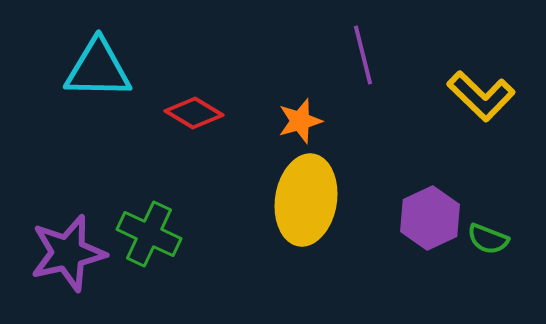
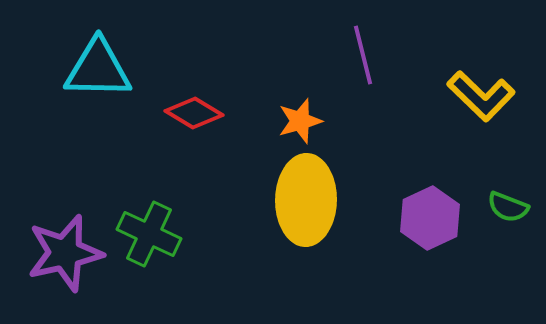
yellow ellipse: rotated 8 degrees counterclockwise
green semicircle: moved 20 px right, 32 px up
purple star: moved 3 px left
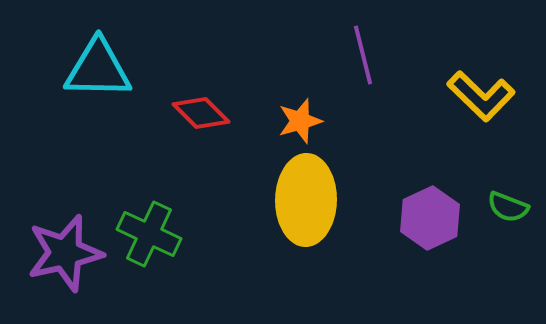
red diamond: moved 7 px right; rotated 14 degrees clockwise
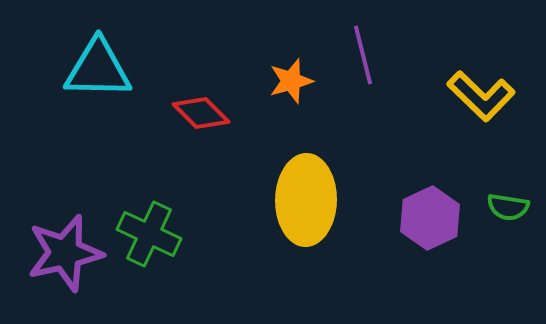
orange star: moved 9 px left, 40 px up
green semicircle: rotated 12 degrees counterclockwise
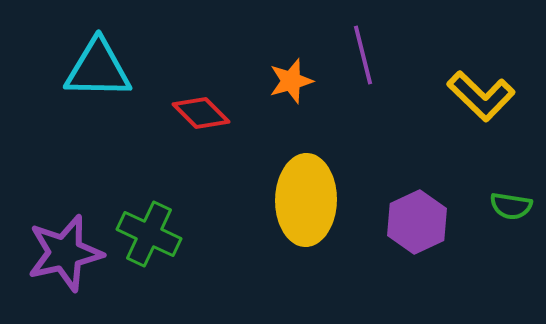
green semicircle: moved 3 px right, 1 px up
purple hexagon: moved 13 px left, 4 px down
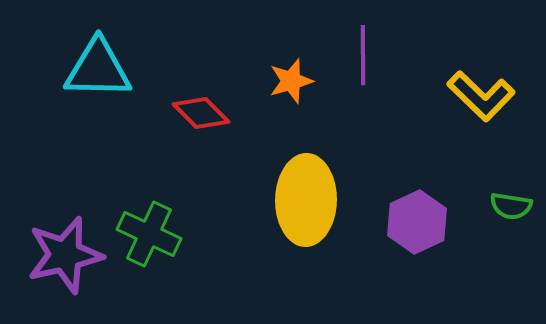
purple line: rotated 14 degrees clockwise
purple star: moved 2 px down
